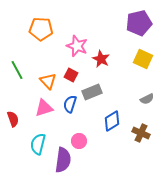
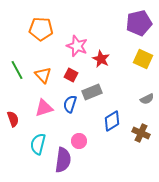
orange triangle: moved 5 px left, 6 px up
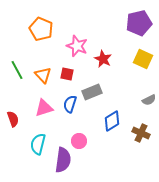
orange pentagon: rotated 20 degrees clockwise
red star: moved 2 px right
red square: moved 4 px left, 1 px up; rotated 16 degrees counterclockwise
gray semicircle: moved 2 px right, 1 px down
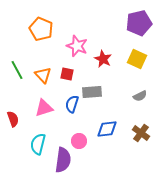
yellow square: moved 6 px left
gray rectangle: rotated 18 degrees clockwise
gray semicircle: moved 9 px left, 4 px up
blue semicircle: moved 2 px right
blue diamond: moved 5 px left, 8 px down; rotated 25 degrees clockwise
brown cross: rotated 12 degrees clockwise
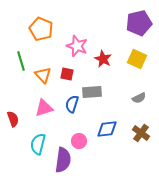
green line: moved 4 px right, 9 px up; rotated 12 degrees clockwise
gray semicircle: moved 1 px left, 2 px down
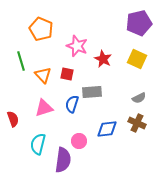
brown cross: moved 4 px left, 10 px up; rotated 12 degrees counterclockwise
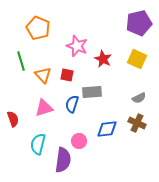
orange pentagon: moved 3 px left, 1 px up
red square: moved 1 px down
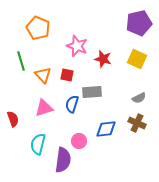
red star: rotated 12 degrees counterclockwise
blue diamond: moved 1 px left
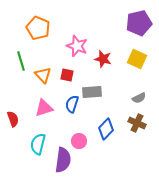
blue diamond: rotated 40 degrees counterclockwise
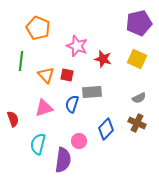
green line: rotated 24 degrees clockwise
orange triangle: moved 3 px right
